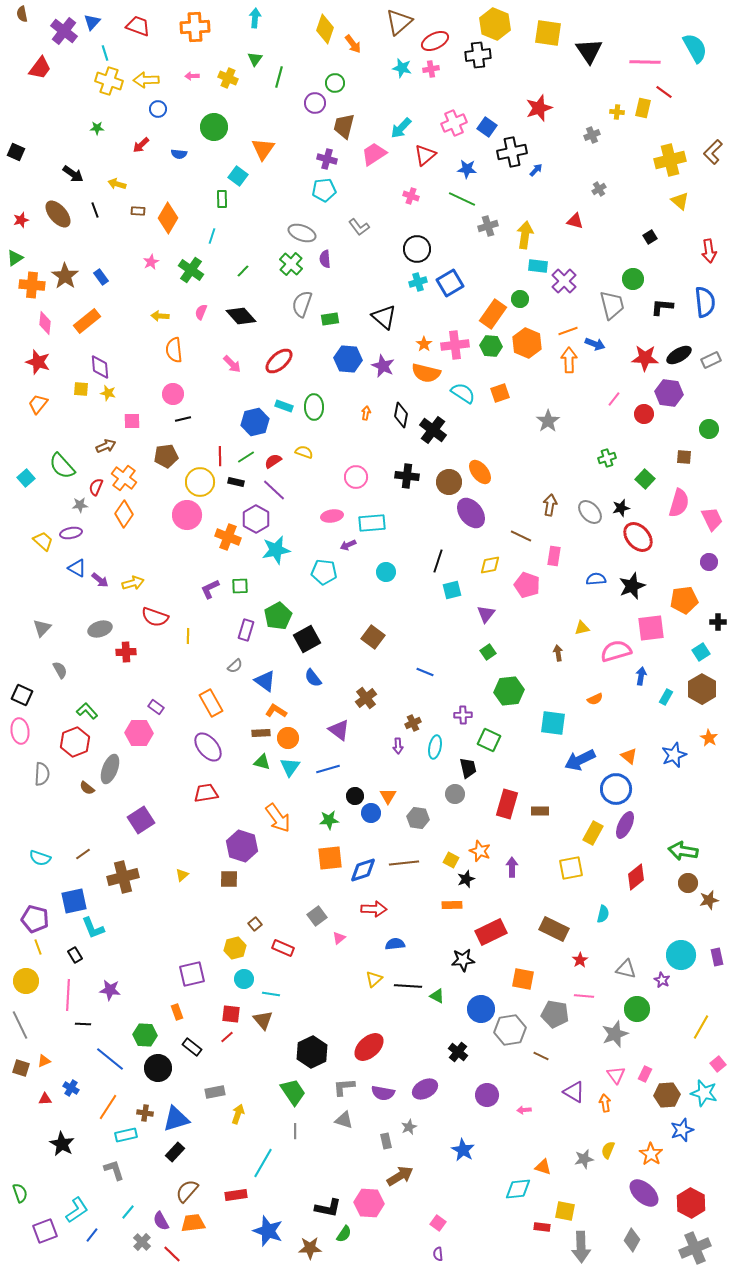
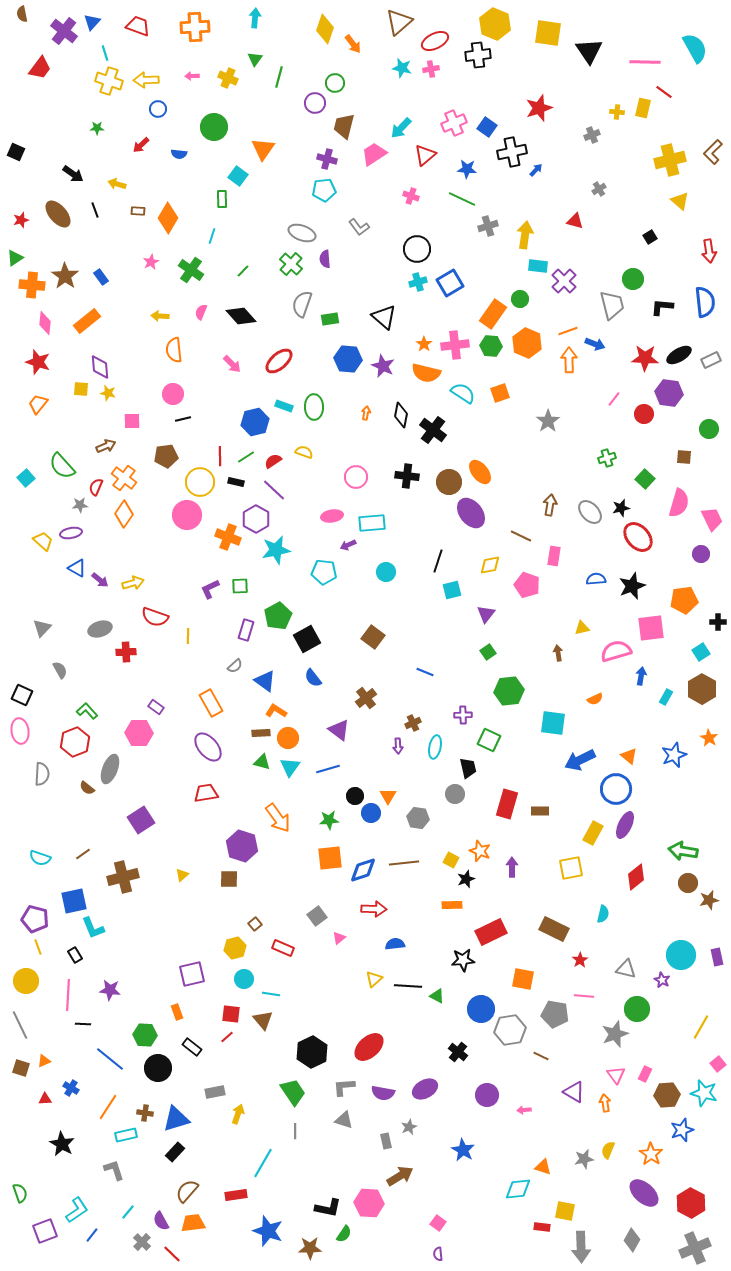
purple circle at (709, 562): moved 8 px left, 8 px up
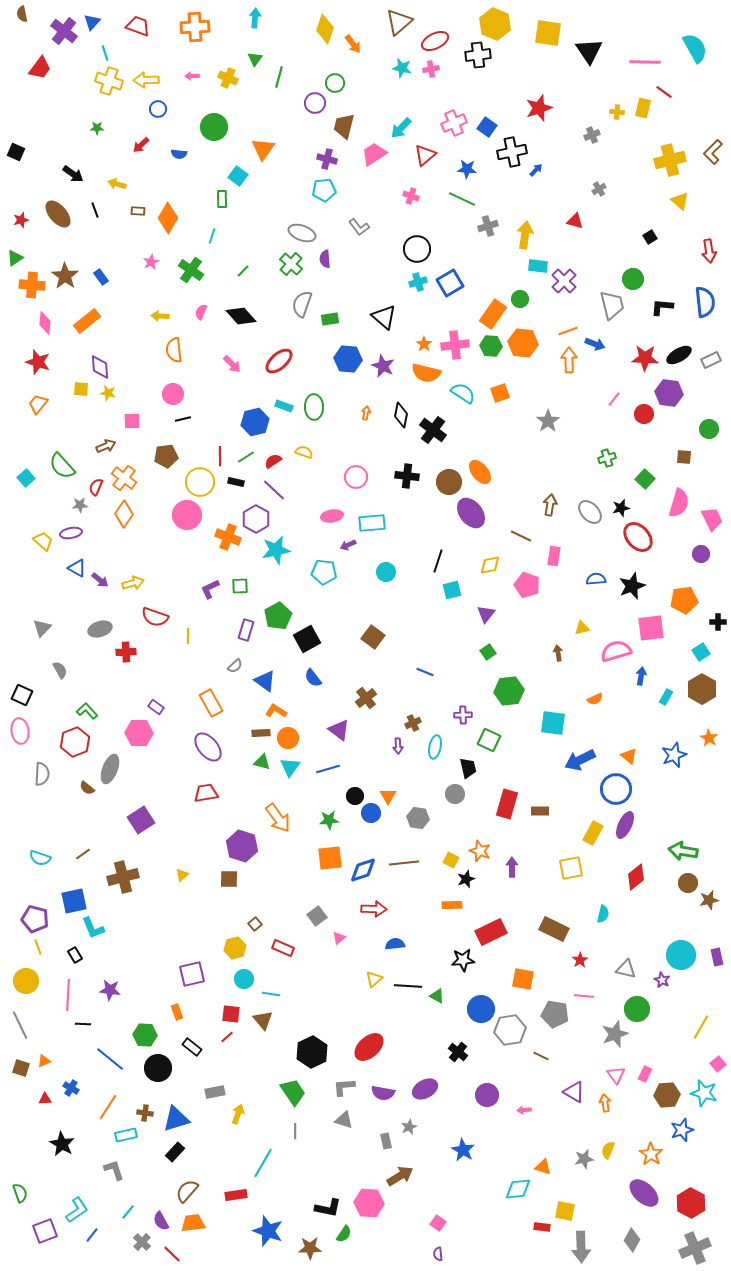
orange hexagon at (527, 343): moved 4 px left; rotated 16 degrees counterclockwise
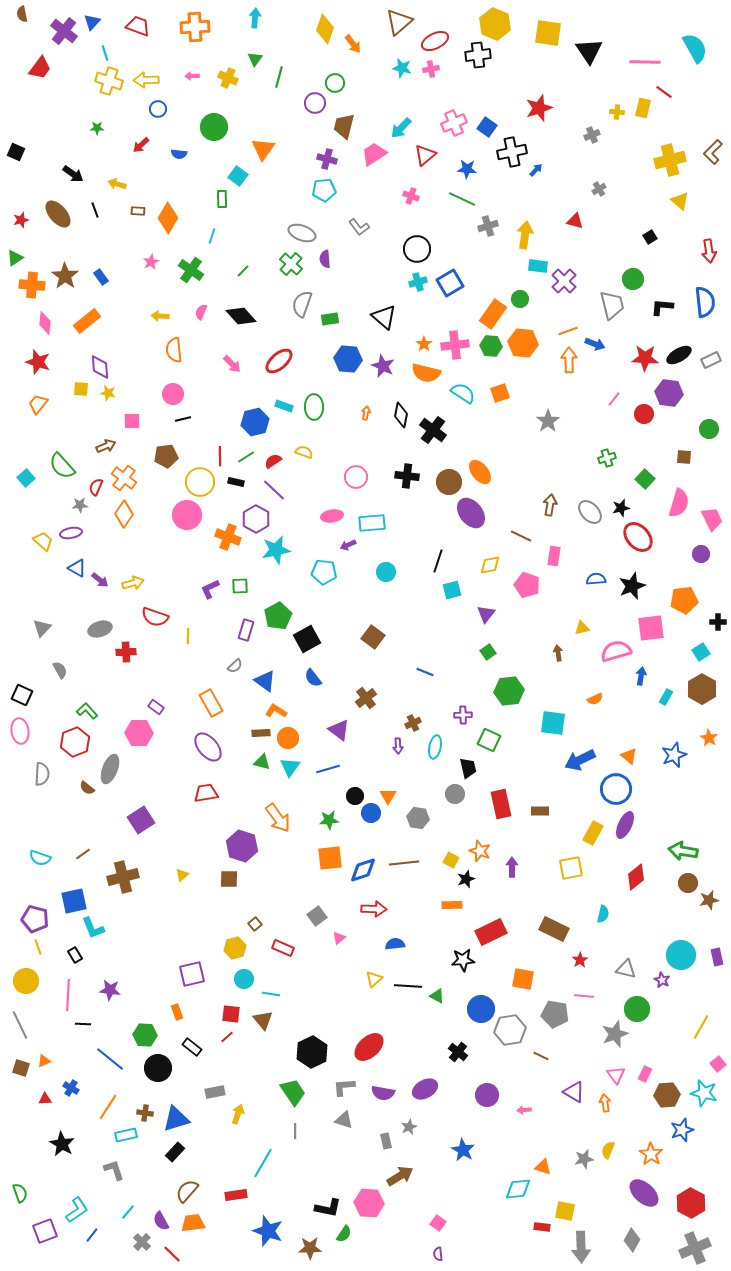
red rectangle at (507, 804): moved 6 px left; rotated 28 degrees counterclockwise
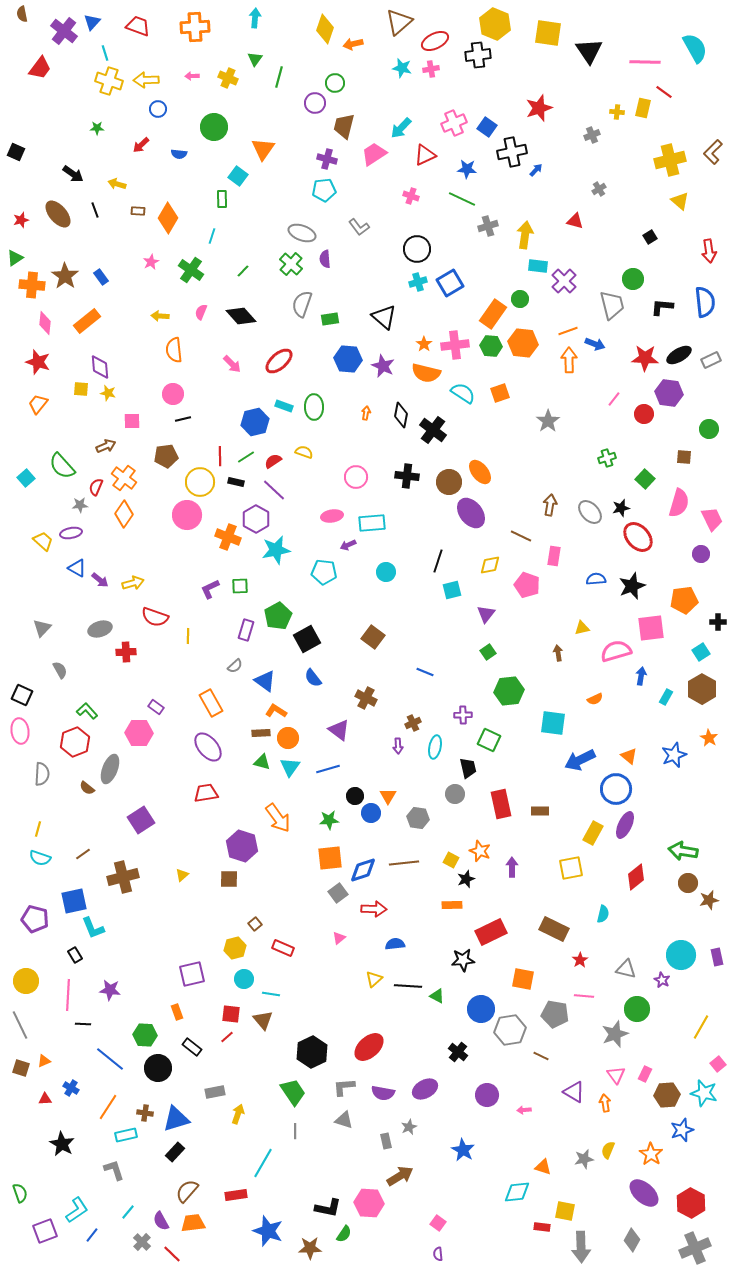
orange arrow at (353, 44): rotated 114 degrees clockwise
red triangle at (425, 155): rotated 15 degrees clockwise
brown cross at (366, 698): rotated 25 degrees counterclockwise
gray square at (317, 916): moved 21 px right, 23 px up
yellow line at (38, 947): moved 118 px up; rotated 35 degrees clockwise
cyan diamond at (518, 1189): moved 1 px left, 3 px down
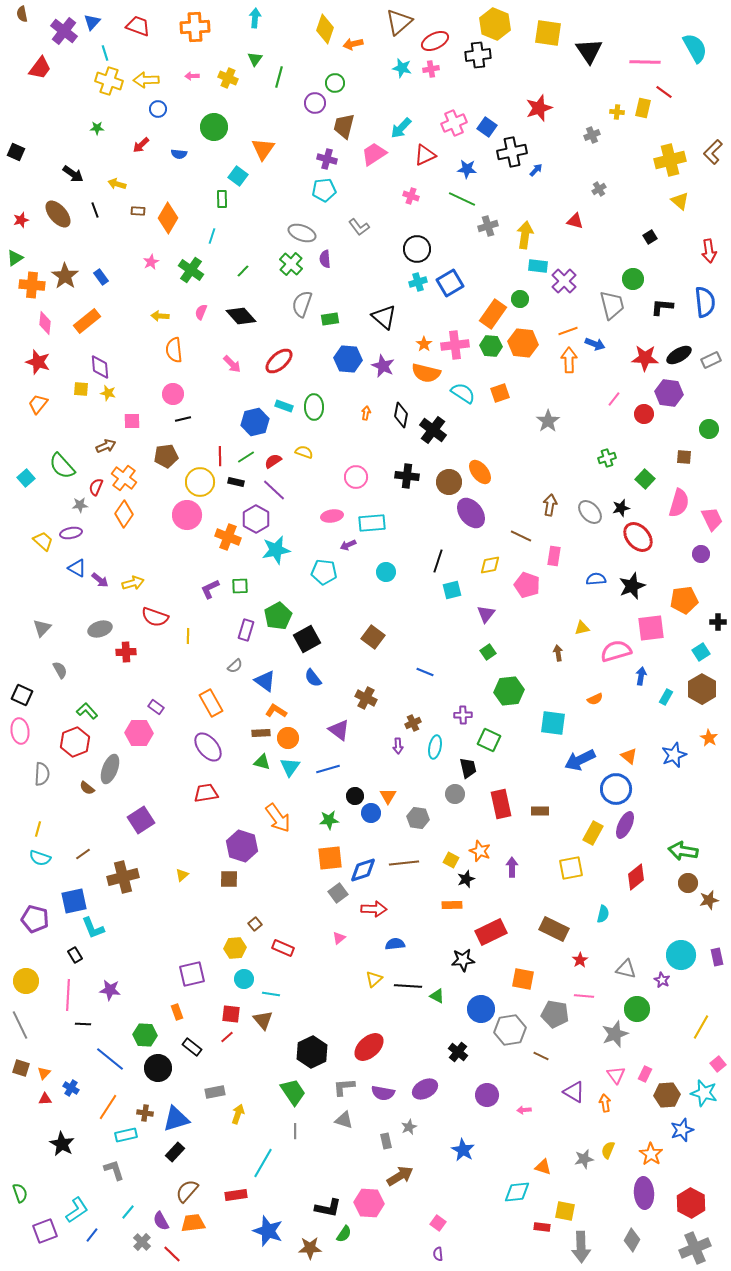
yellow hexagon at (235, 948): rotated 10 degrees clockwise
orange triangle at (44, 1061): moved 12 px down; rotated 24 degrees counterclockwise
purple ellipse at (644, 1193): rotated 44 degrees clockwise
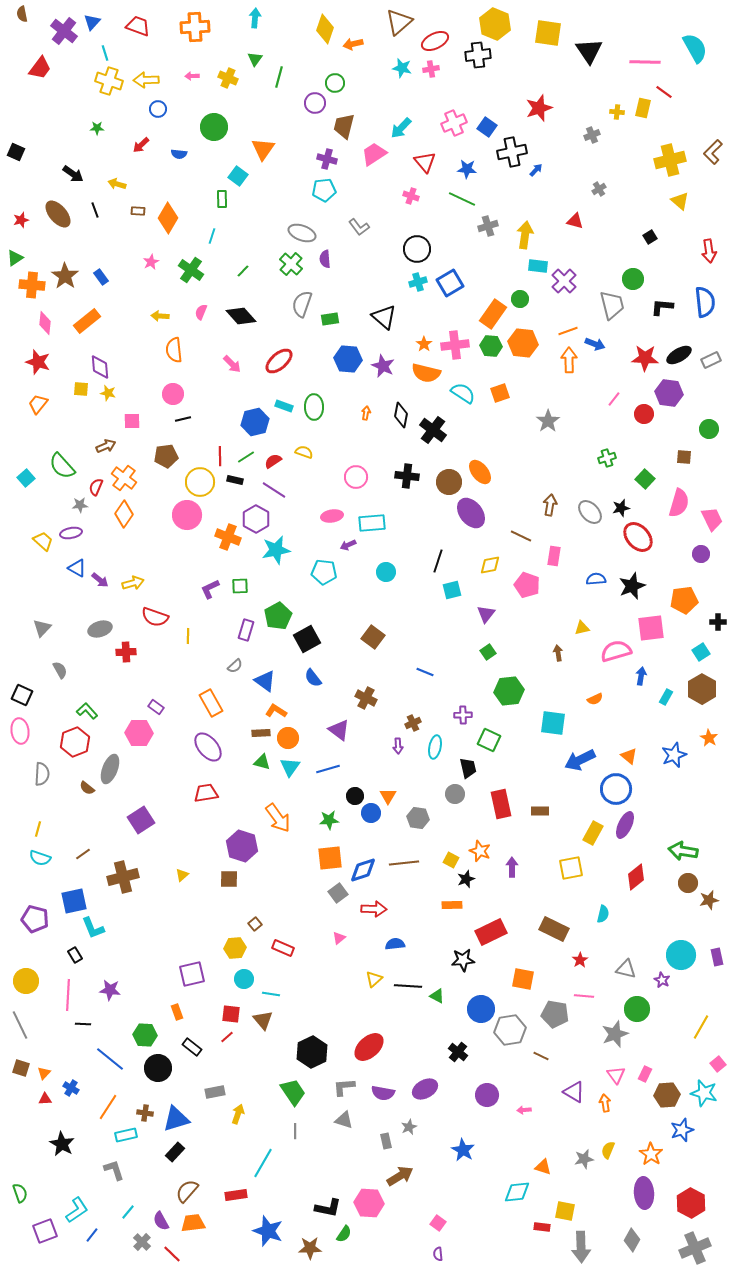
red triangle at (425, 155): moved 7 px down; rotated 45 degrees counterclockwise
black rectangle at (236, 482): moved 1 px left, 2 px up
purple line at (274, 490): rotated 10 degrees counterclockwise
